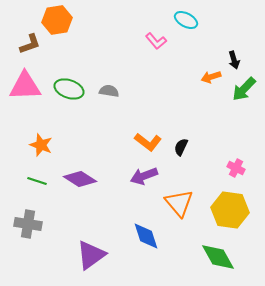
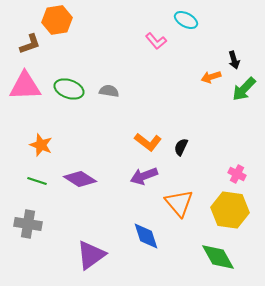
pink cross: moved 1 px right, 6 px down
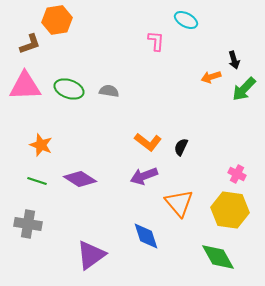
pink L-shape: rotated 135 degrees counterclockwise
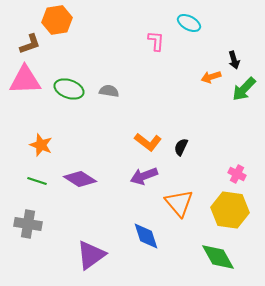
cyan ellipse: moved 3 px right, 3 px down
pink triangle: moved 6 px up
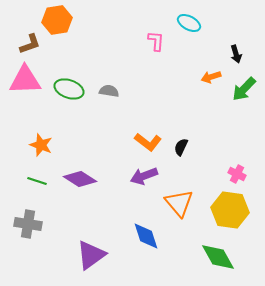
black arrow: moved 2 px right, 6 px up
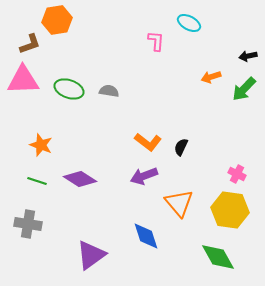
black arrow: moved 12 px right, 2 px down; rotated 96 degrees clockwise
pink triangle: moved 2 px left
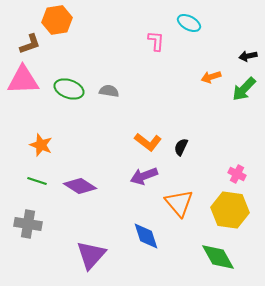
purple diamond: moved 7 px down
purple triangle: rotated 12 degrees counterclockwise
